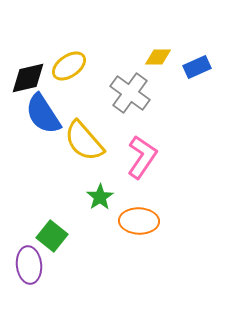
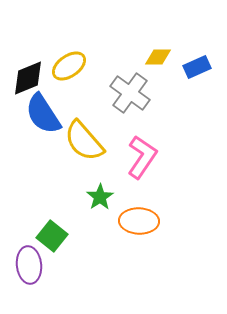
black diamond: rotated 9 degrees counterclockwise
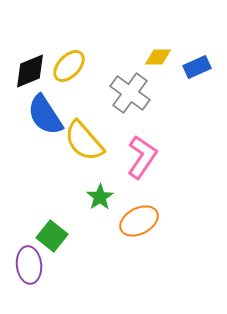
yellow ellipse: rotated 12 degrees counterclockwise
black diamond: moved 2 px right, 7 px up
blue semicircle: moved 2 px right, 1 px down
orange ellipse: rotated 30 degrees counterclockwise
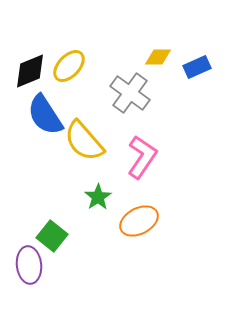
green star: moved 2 px left
